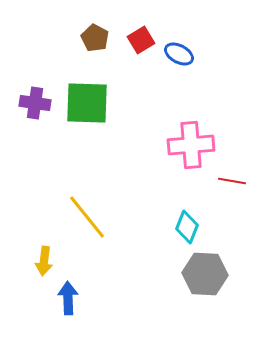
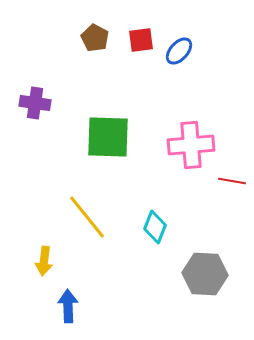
red square: rotated 24 degrees clockwise
blue ellipse: moved 3 px up; rotated 76 degrees counterclockwise
green square: moved 21 px right, 34 px down
cyan diamond: moved 32 px left
blue arrow: moved 8 px down
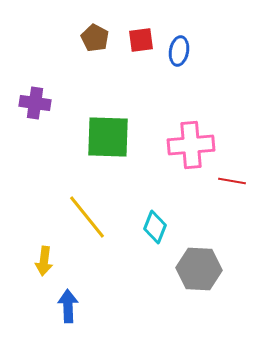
blue ellipse: rotated 32 degrees counterclockwise
gray hexagon: moved 6 px left, 5 px up
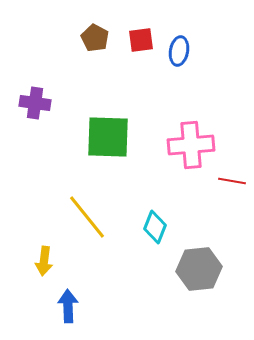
gray hexagon: rotated 9 degrees counterclockwise
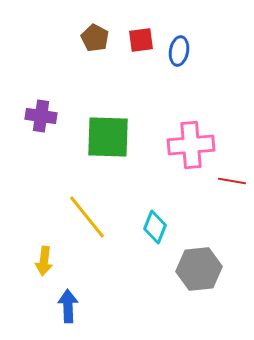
purple cross: moved 6 px right, 13 px down
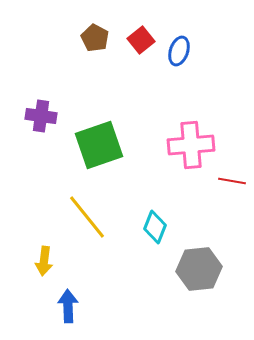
red square: rotated 32 degrees counterclockwise
blue ellipse: rotated 8 degrees clockwise
green square: moved 9 px left, 8 px down; rotated 21 degrees counterclockwise
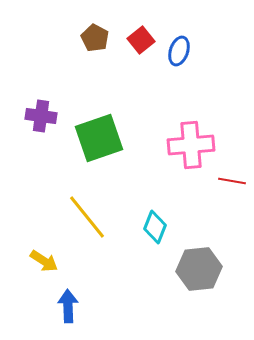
green square: moved 7 px up
yellow arrow: rotated 64 degrees counterclockwise
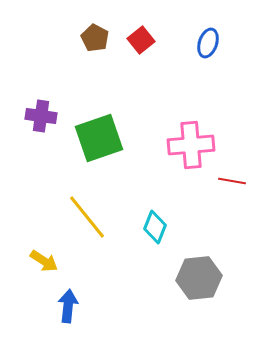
blue ellipse: moved 29 px right, 8 px up
gray hexagon: moved 9 px down
blue arrow: rotated 8 degrees clockwise
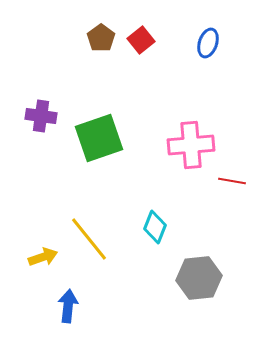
brown pentagon: moved 6 px right; rotated 8 degrees clockwise
yellow line: moved 2 px right, 22 px down
yellow arrow: moved 1 px left, 4 px up; rotated 52 degrees counterclockwise
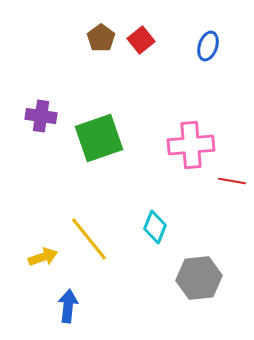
blue ellipse: moved 3 px down
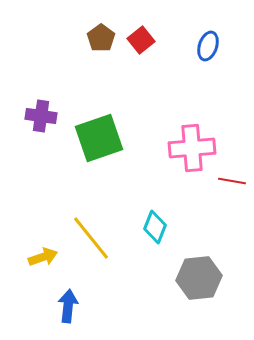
pink cross: moved 1 px right, 3 px down
yellow line: moved 2 px right, 1 px up
